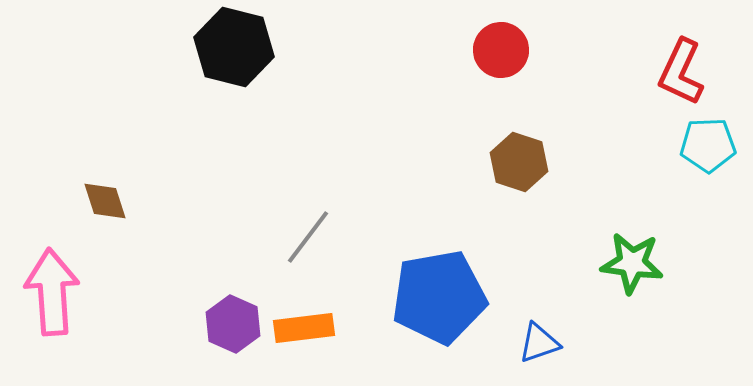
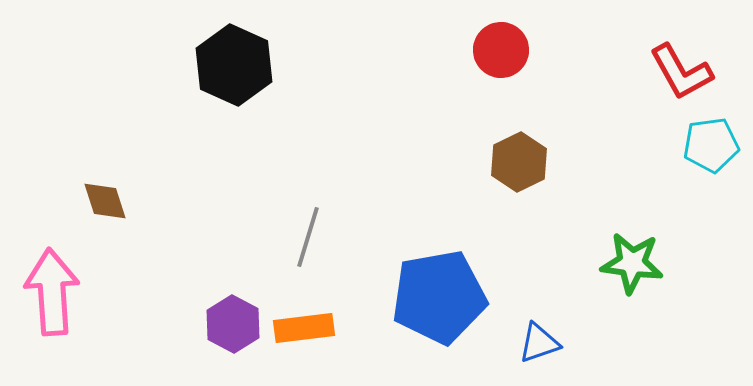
black hexagon: moved 18 px down; rotated 10 degrees clockwise
red L-shape: rotated 54 degrees counterclockwise
cyan pentagon: moved 3 px right; rotated 6 degrees counterclockwise
brown hexagon: rotated 16 degrees clockwise
gray line: rotated 20 degrees counterclockwise
purple hexagon: rotated 4 degrees clockwise
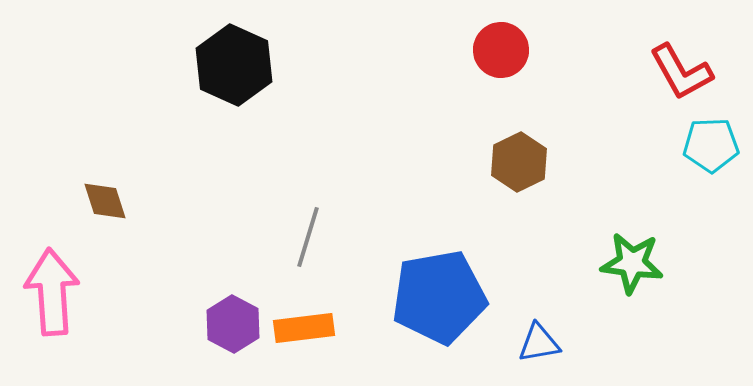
cyan pentagon: rotated 6 degrees clockwise
blue triangle: rotated 9 degrees clockwise
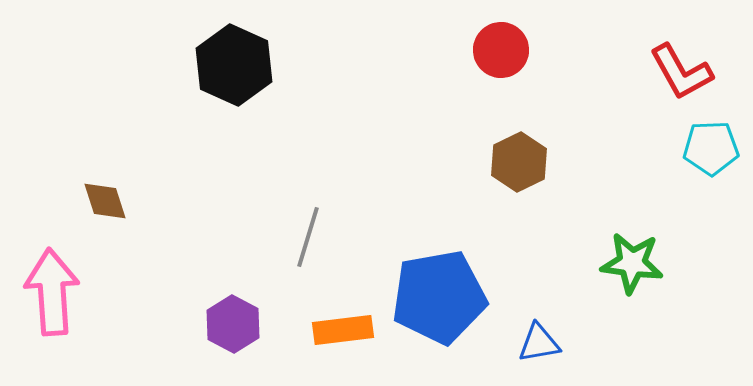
cyan pentagon: moved 3 px down
orange rectangle: moved 39 px right, 2 px down
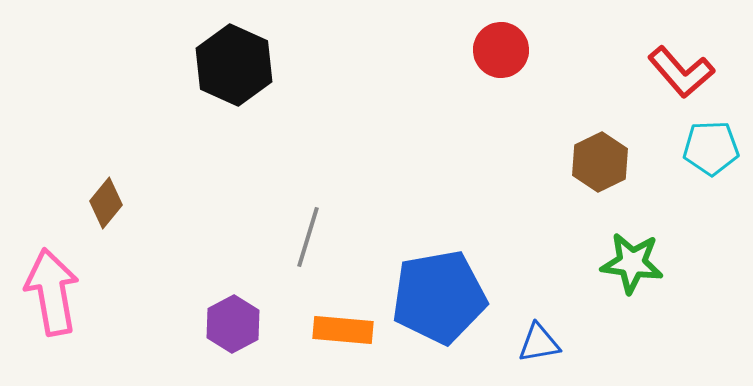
red L-shape: rotated 12 degrees counterclockwise
brown hexagon: moved 81 px right
brown diamond: moved 1 px right, 2 px down; rotated 57 degrees clockwise
pink arrow: rotated 6 degrees counterclockwise
purple hexagon: rotated 4 degrees clockwise
orange rectangle: rotated 12 degrees clockwise
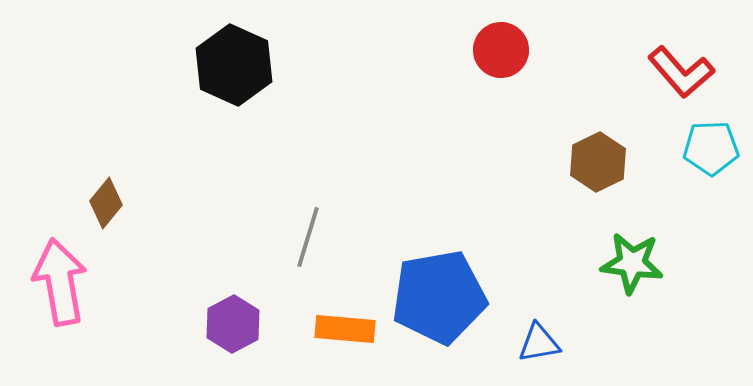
brown hexagon: moved 2 px left
pink arrow: moved 8 px right, 10 px up
orange rectangle: moved 2 px right, 1 px up
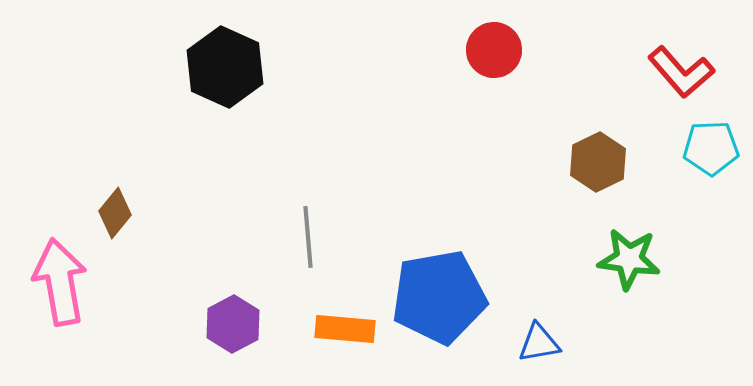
red circle: moved 7 px left
black hexagon: moved 9 px left, 2 px down
brown diamond: moved 9 px right, 10 px down
gray line: rotated 22 degrees counterclockwise
green star: moved 3 px left, 4 px up
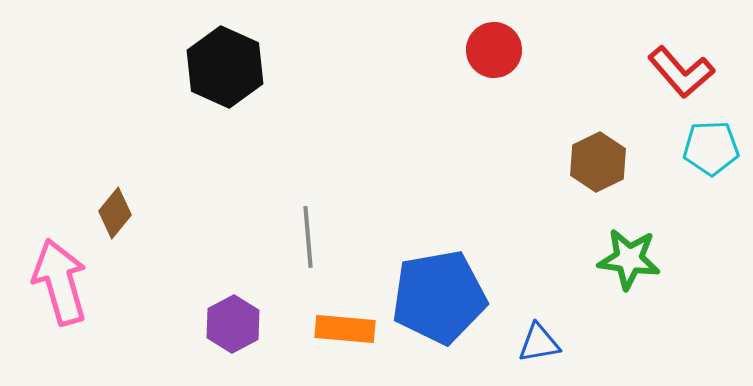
pink arrow: rotated 6 degrees counterclockwise
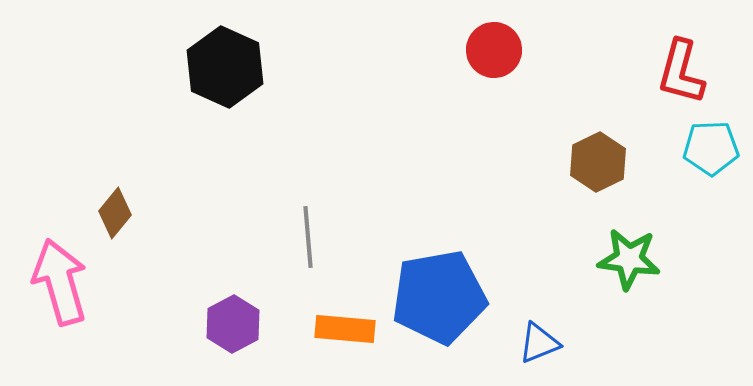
red L-shape: rotated 56 degrees clockwise
blue triangle: rotated 12 degrees counterclockwise
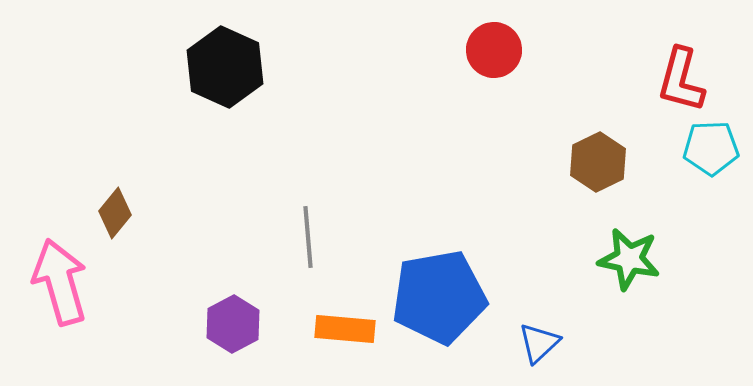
red L-shape: moved 8 px down
green star: rotated 4 degrees clockwise
blue triangle: rotated 21 degrees counterclockwise
